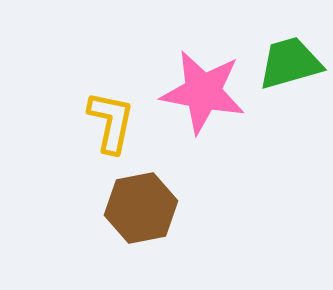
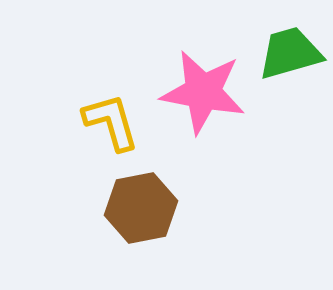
green trapezoid: moved 10 px up
yellow L-shape: rotated 28 degrees counterclockwise
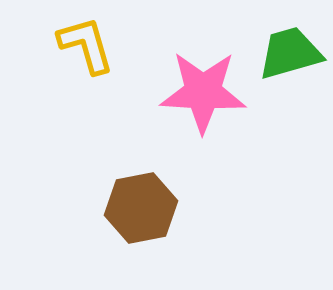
pink star: rotated 8 degrees counterclockwise
yellow L-shape: moved 25 px left, 77 px up
